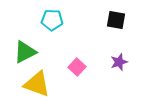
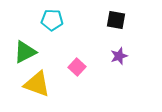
purple star: moved 6 px up
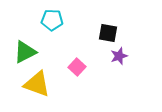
black square: moved 8 px left, 13 px down
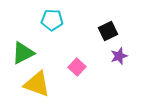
black square: moved 2 px up; rotated 36 degrees counterclockwise
green triangle: moved 2 px left, 1 px down
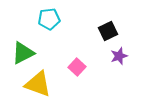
cyan pentagon: moved 3 px left, 1 px up; rotated 10 degrees counterclockwise
yellow triangle: moved 1 px right
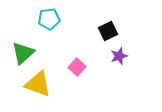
green triangle: rotated 15 degrees counterclockwise
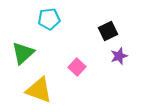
yellow triangle: moved 1 px right, 6 px down
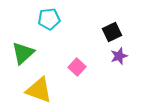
black square: moved 4 px right, 1 px down
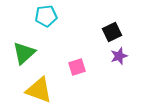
cyan pentagon: moved 3 px left, 3 px up
green triangle: moved 1 px right
pink square: rotated 30 degrees clockwise
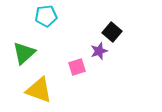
black square: rotated 24 degrees counterclockwise
purple star: moved 20 px left, 5 px up
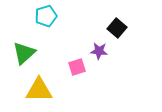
cyan pentagon: rotated 10 degrees counterclockwise
black square: moved 5 px right, 4 px up
purple star: rotated 24 degrees clockwise
yellow triangle: rotated 20 degrees counterclockwise
